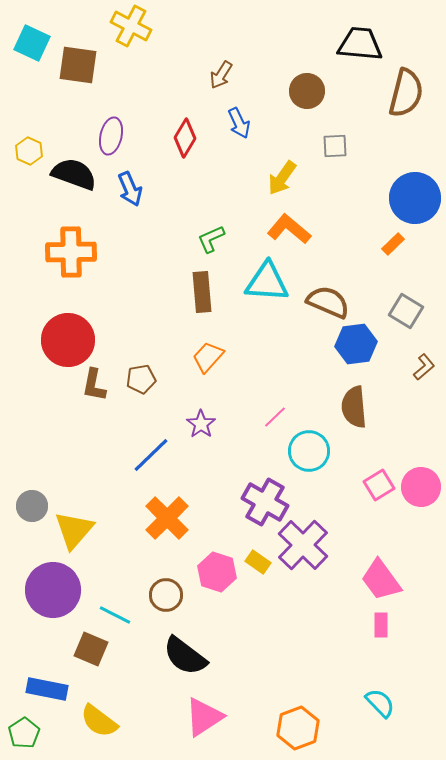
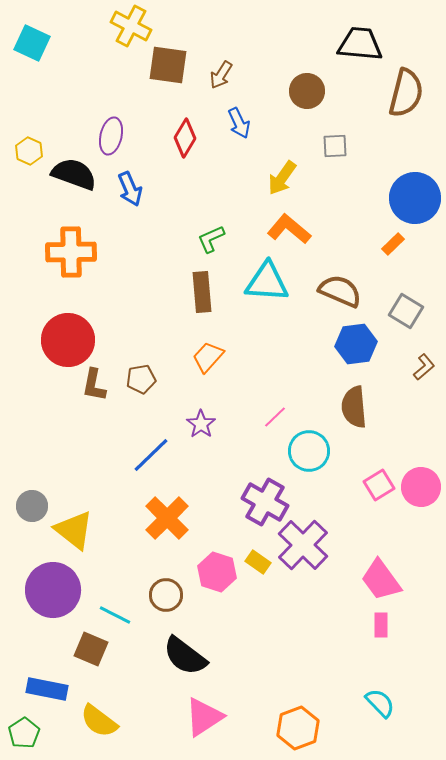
brown square at (78, 65): moved 90 px right
brown semicircle at (328, 302): moved 12 px right, 11 px up
yellow triangle at (74, 530): rotated 33 degrees counterclockwise
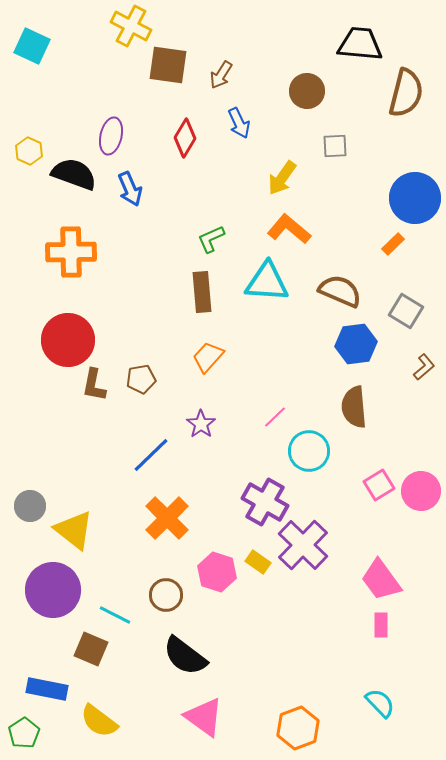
cyan square at (32, 43): moved 3 px down
pink circle at (421, 487): moved 4 px down
gray circle at (32, 506): moved 2 px left
pink triangle at (204, 717): rotated 51 degrees counterclockwise
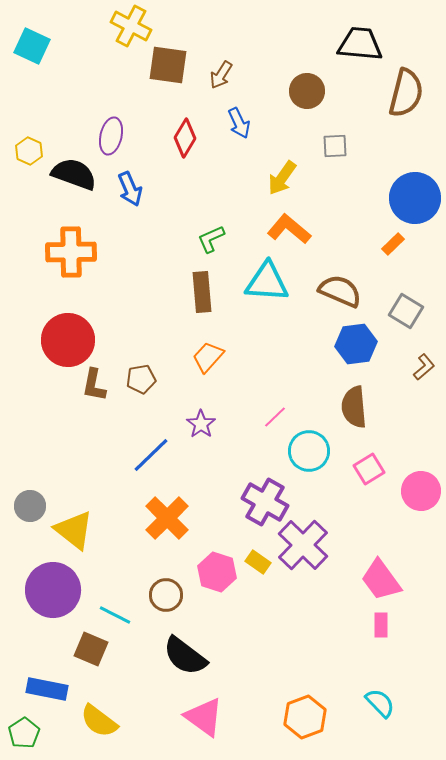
pink square at (379, 485): moved 10 px left, 16 px up
orange hexagon at (298, 728): moved 7 px right, 11 px up
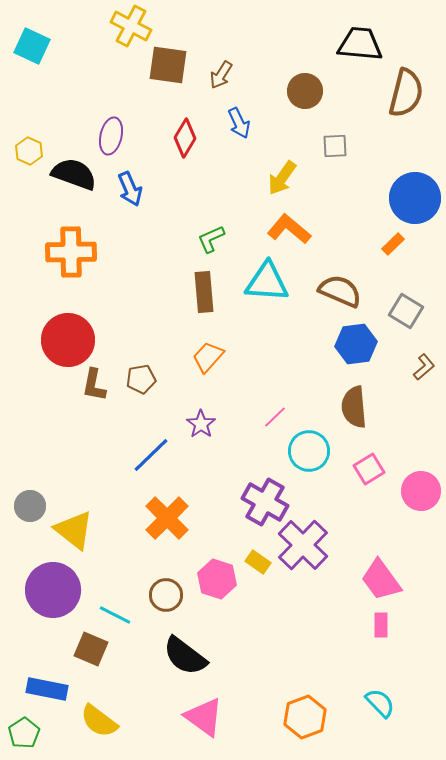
brown circle at (307, 91): moved 2 px left
brown rectangle at (202, 292): moved 2 px right
pink hexagon at (217, 572): moved 7 px down
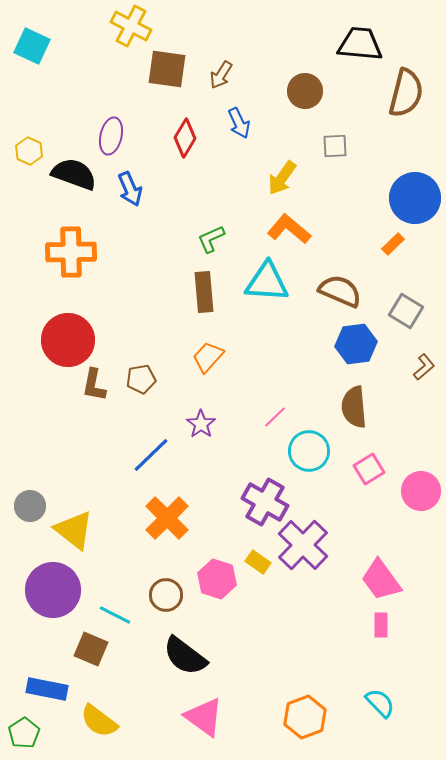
brown square at (168, 65): moved 1 px left, 4 px down
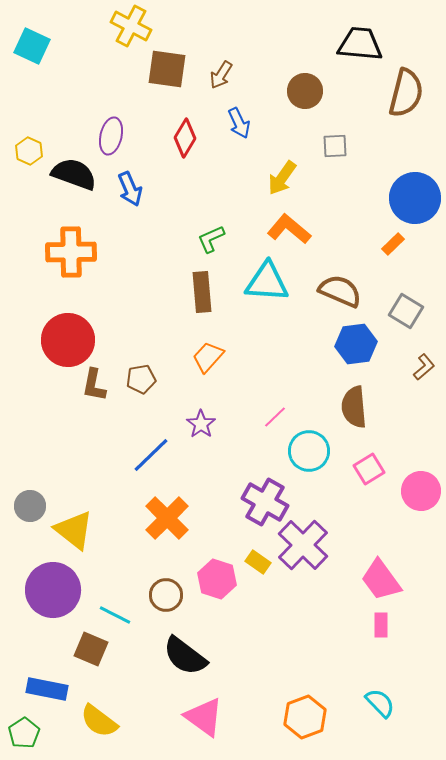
brown rectangle at (204, 292): moved 2 px left
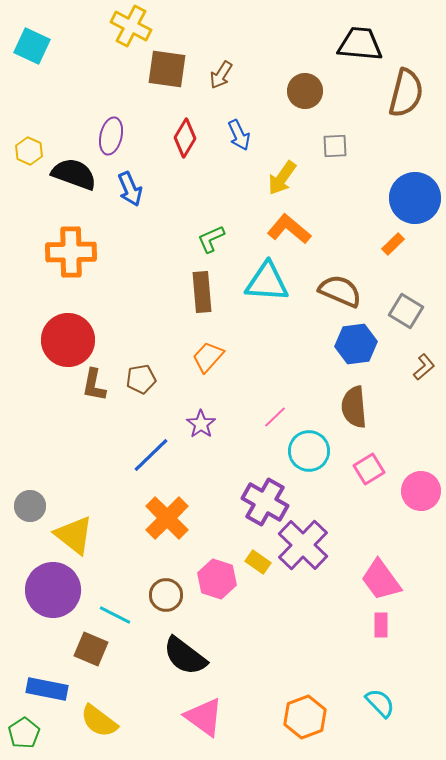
blue arrow at (239, 123): moved 12 px down
yellow triangle at (74, 530): moved 5 px down
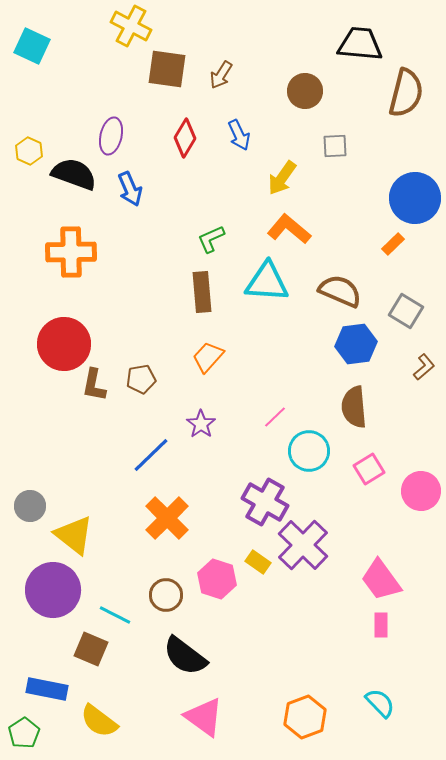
red circle at (68, 340): moved 4 px left, 4 px down
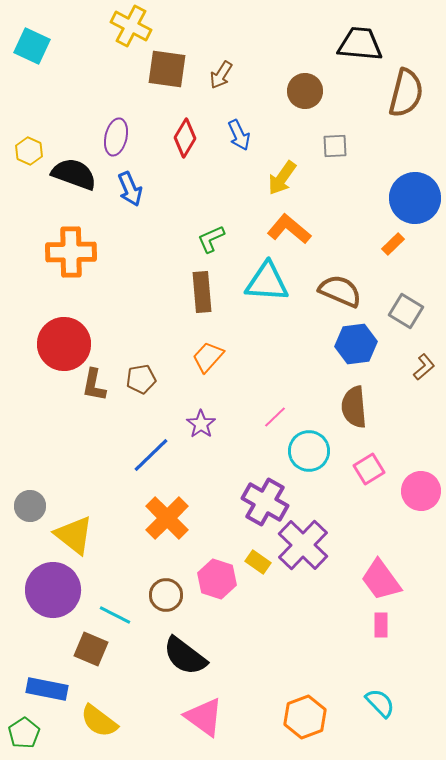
purple ellipse at (111, 136): moved 5 px right, 1 px down
